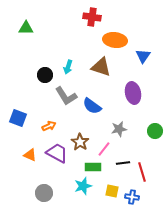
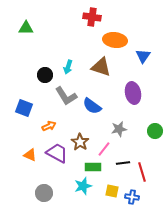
blue square: moved 6 px right, 10 px up
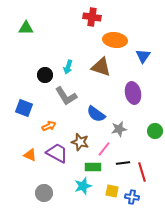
blue semicircle: moved 4 px right, 8 px down
brown star: rotated 18 degrees counterclockwise
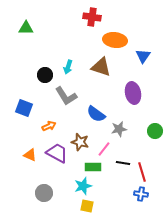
black line: rotated 16 degrees clockwise
yellow square: moved 25 px left, 15 px down
blue cross: moved 9 px right, 3 px up
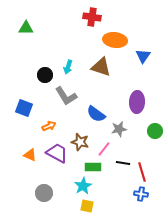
purple ellipse: moved 4 px right, 9 px down; rotated 15 degrees clockwise
cyan star: rotated 12 degrees counterclockwise
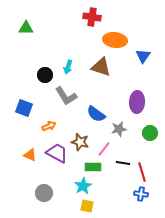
green circle: moved 5 px left, 2 px down
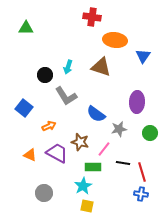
blue square: rotated 18 degrees clockwise
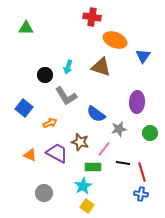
orange ellipse: rotated 15 degrees clockwise
orange arrow: moved 1 px right, 3 px up
yellow square: rotated 24 degrees clockwise
